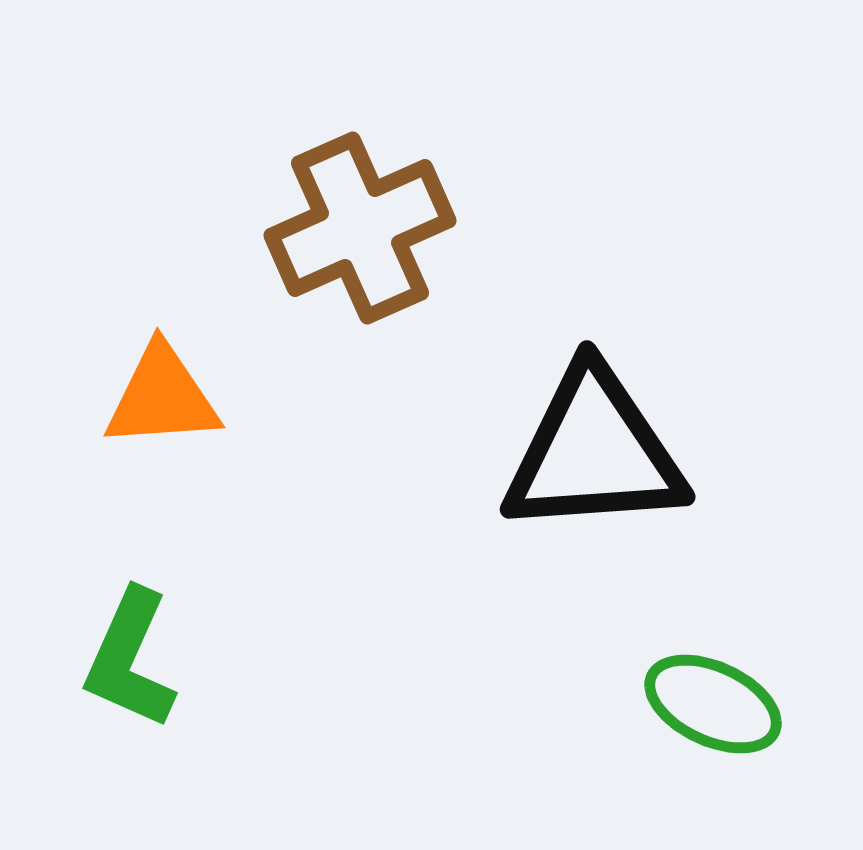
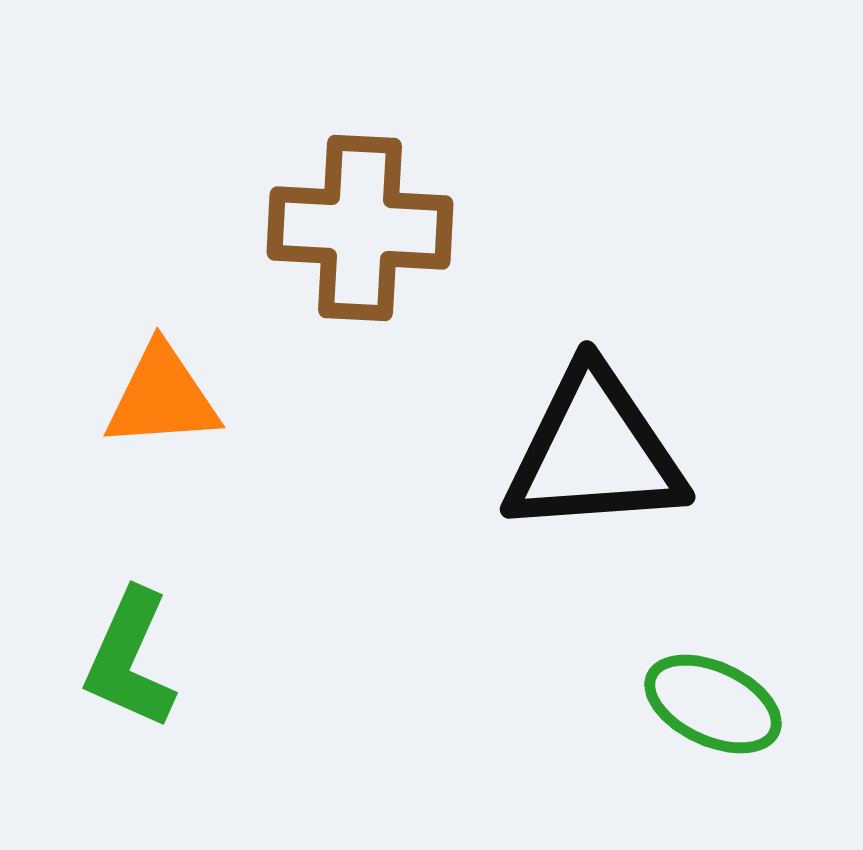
brown cross: rotated 27 degrees clockwise
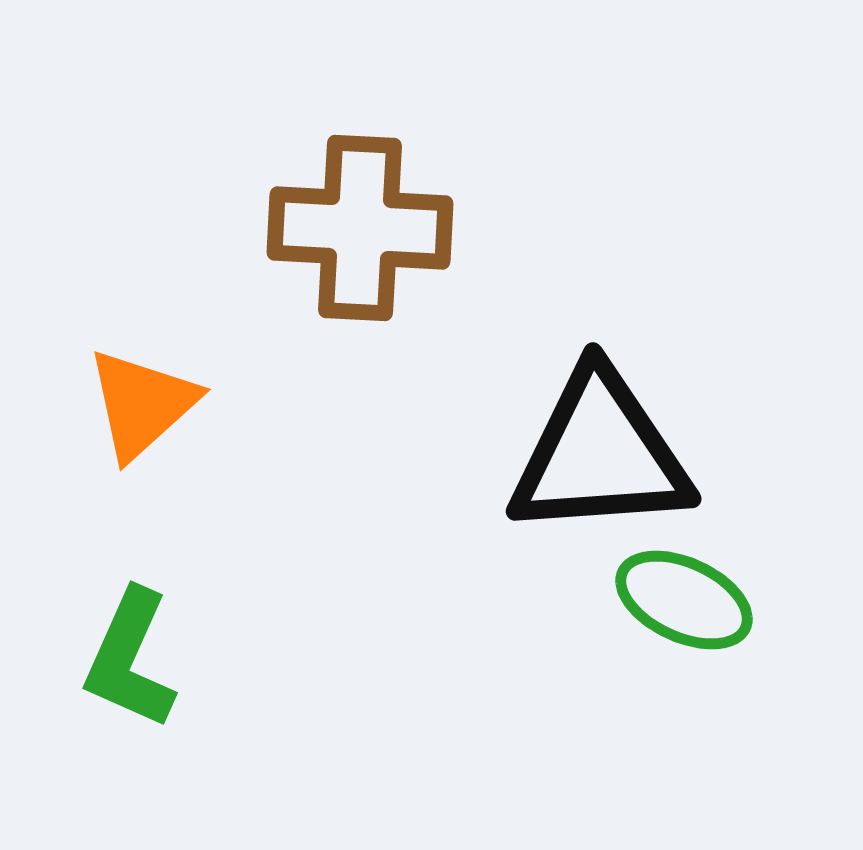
orange triangle: moved 20 px left, 7 px down; rotated 38 degrees counterclockwise
black triangle: moved 6 px right, 2 px down
green ellipse: moved 29 px left, 104 px up
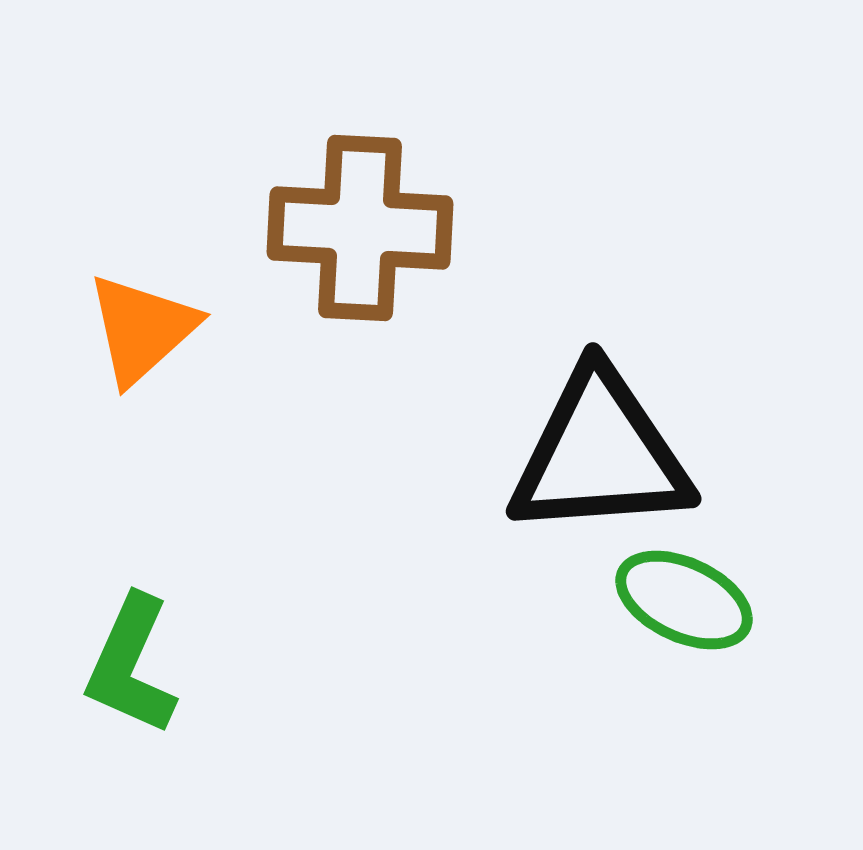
orange triangle: moved 75 px up
green L-shape: moved 1 px right, 6 px down
